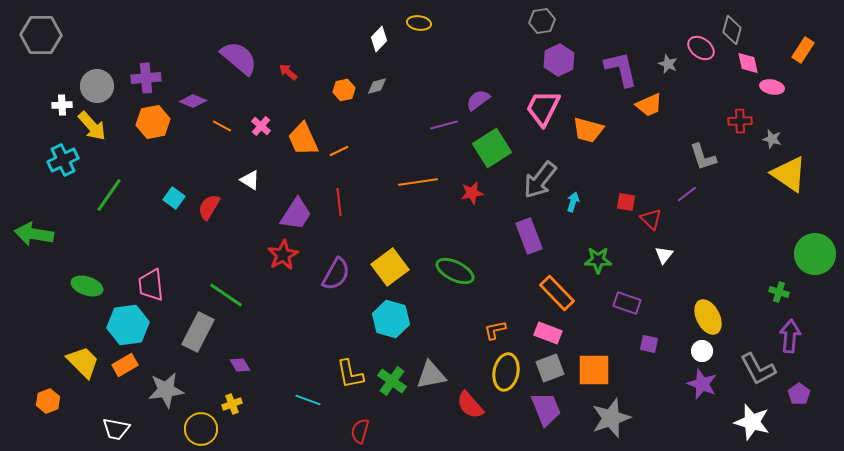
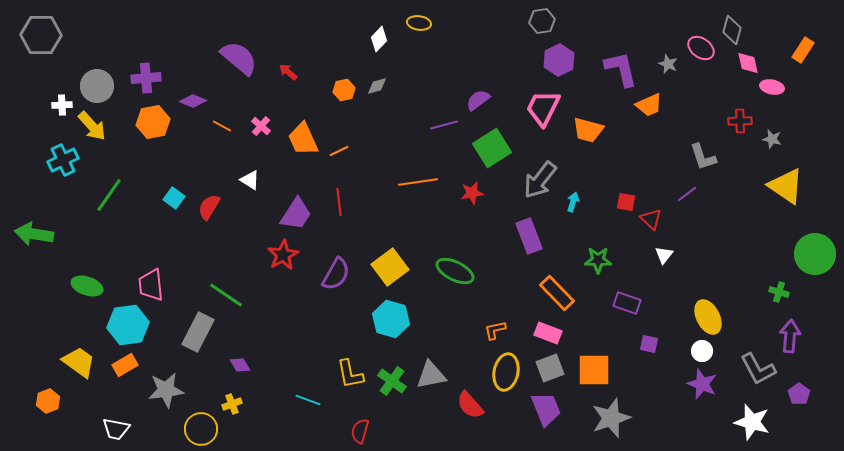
yellow triangle at (789, 174): moved 3 px left, 12 px down
yellow trapezoid at (83, 362): moved 4 px left; rotated 9 degrees counterclockwise
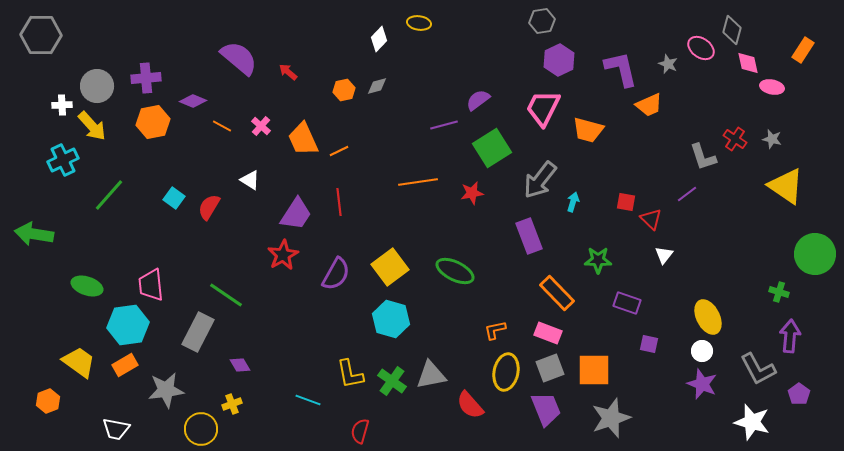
red cross at (740, 121): moved 5 px left, 18 px down; rotated 35 degrees clockwise
green line at (109, 195): rotated 6 degrees clockwise
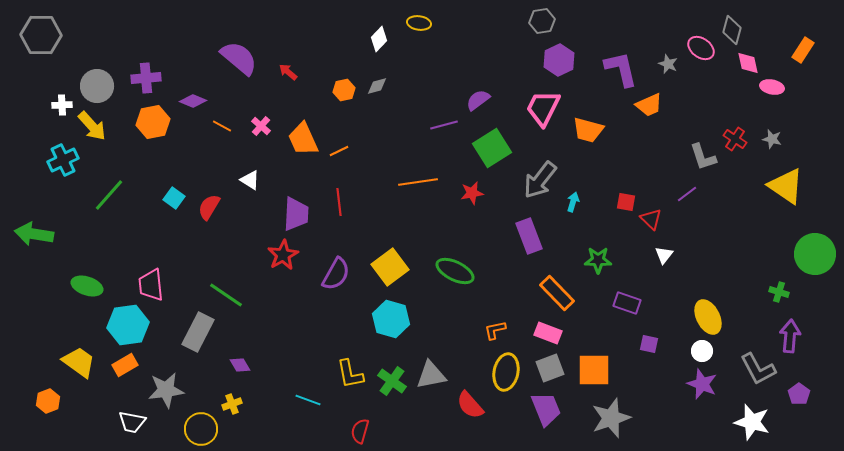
purple trapezoid at (296, 214): rotated 30 degrees counterclockwise
white trapezoid at (116, 429): moved 16 px right, 7 px up
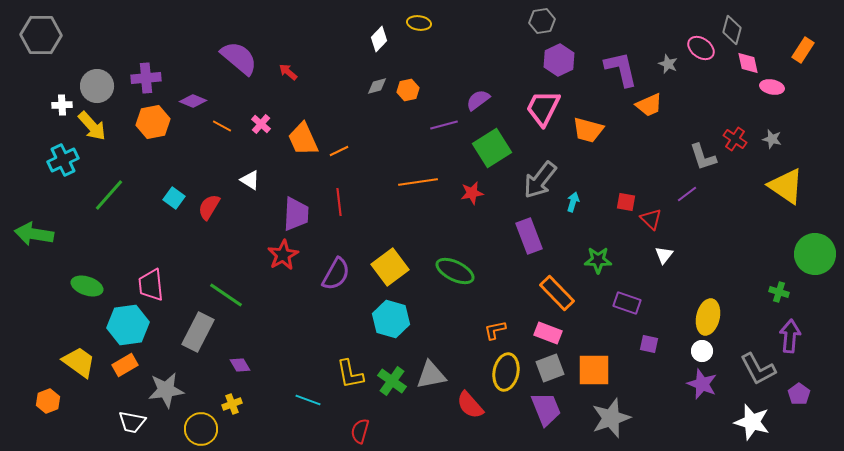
orange hexagon at (344, 90): moved 64 px right
pink cross at (261, 126): moved 2 px up
yellow ellipse at (708, 317): rotated 40 degrees clockwise
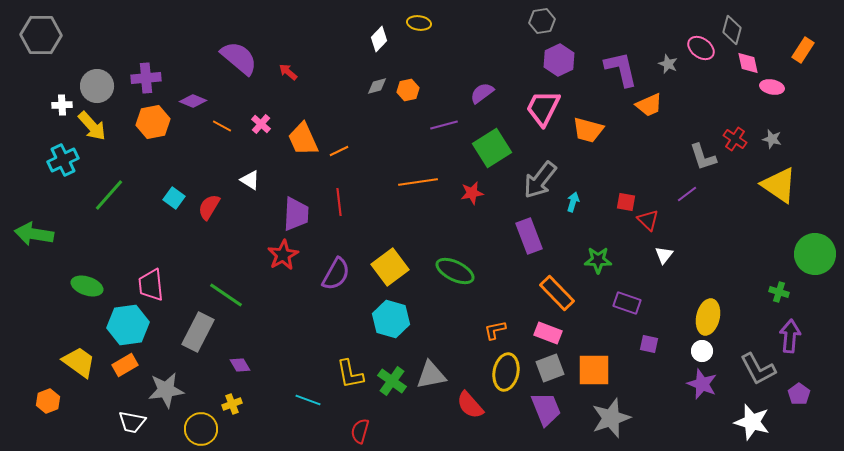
purple semicircle at (478, 100): moved 4 px right, 7 px up
yellow triangle at (786, 186): moved 7 px left, 1 px up
red triangle at (651, 219): moved 3 px left, 1 px down
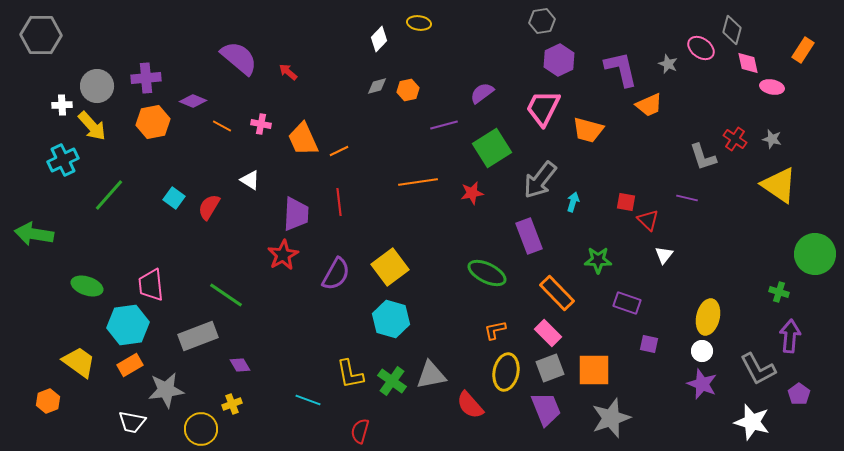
pink cross at (261, 124): rotated 30 degrees counterclockwise
purple line at (687, 194): moved 4 px down; rotated 50 degrees clockwise
green ellipse at (455, 271): moved 32 px right, 2 px down
gray rectangle at (198, 332): moved 4 px down; rotated 42 degrees clockwise
pink rectangle at (548, 333): rotated 24 degrees clockwise
orange rectangle at (125, 365): moved 5 px right
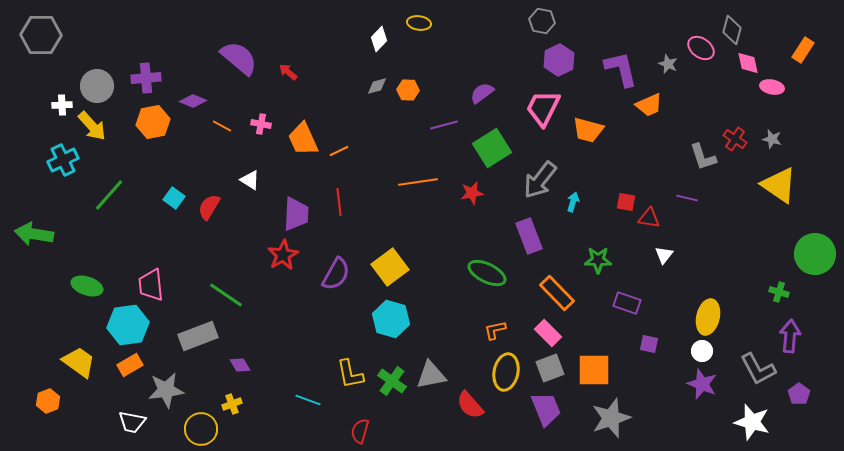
gray hexagon at (542, 21): rotated 20 degrees clockwise
orange hexagon at (408, 90): rotated 15 degrees clockwise
red triangle at (648, 220): moved 1 px right, 2 px up; rotated 35 degrees counterclockwise
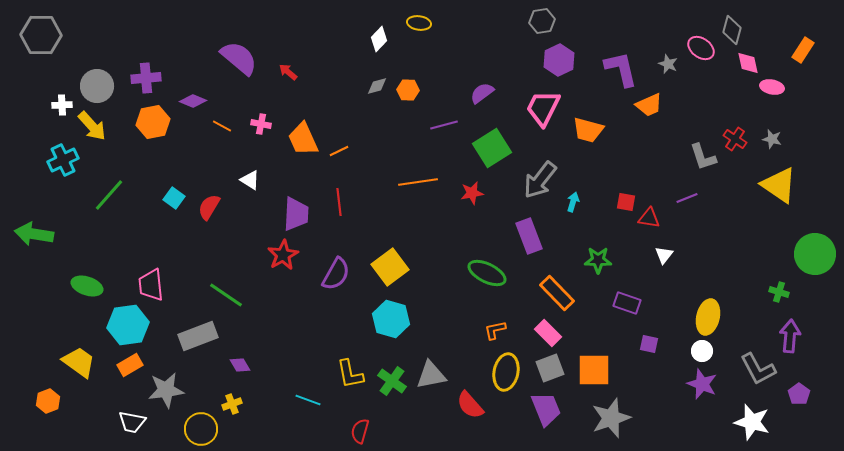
gray hexagon at (542, 21): rotated 20 degrees counterclockwise
purple line at (687, 198): rotated 35 degrees counterclockwise
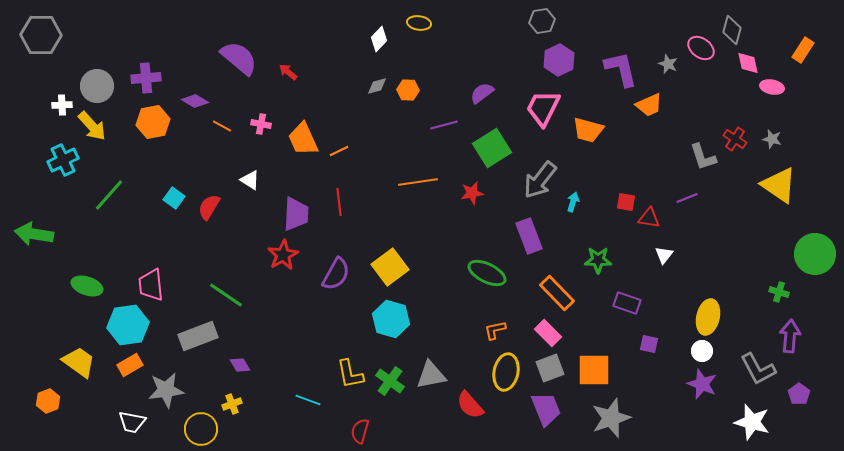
purple diamond at (193, 101): moved 2 px right; rotated 8 degrees clockwise
green cross at (392, 381): moved 2 px left
